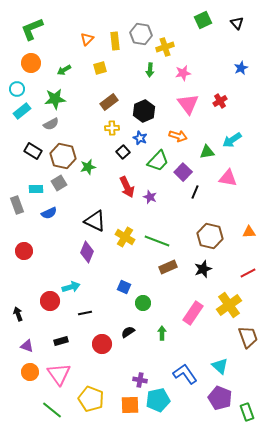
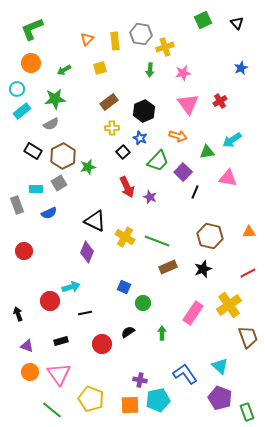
brown hexagon at (63, 156): rotated 20 degrees clockwise
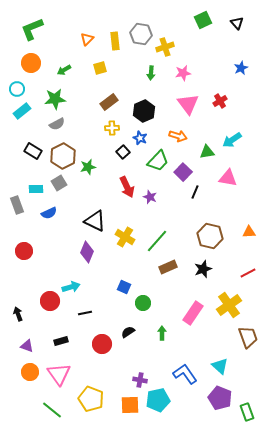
green arrow at (150, 70): moved 1 px right, 3 px down
gray semicircle at (51, 124): moved 6 px right
green line at (157, 241): rotated 70 degrees counterclockwise
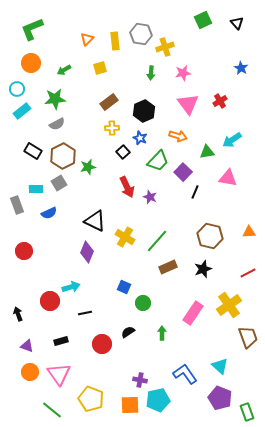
blue star at (241, 68): rotated 16 degrees counterclockwise
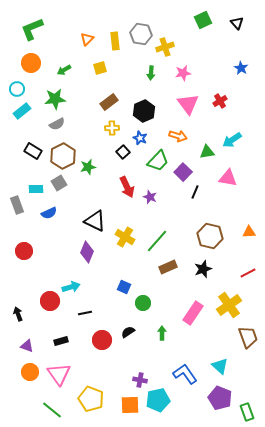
red circle at (102, 344): moved 4 px up
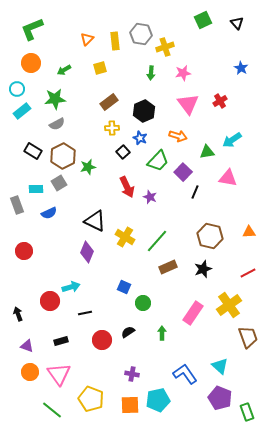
purple cross at (140, 380): moved 8 px left, 6 px up
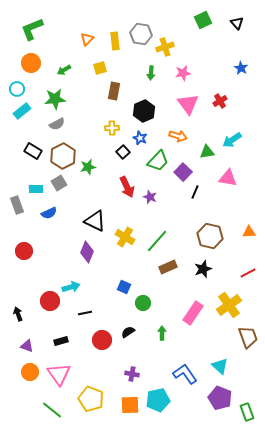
brown rectangle at (109, 102): moved 5 px right, 11 px up; rotated 42 degrees counterclockwise
